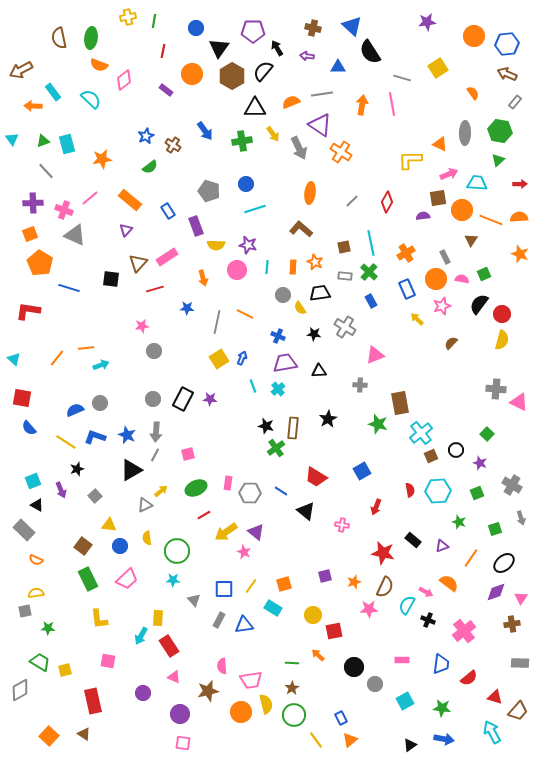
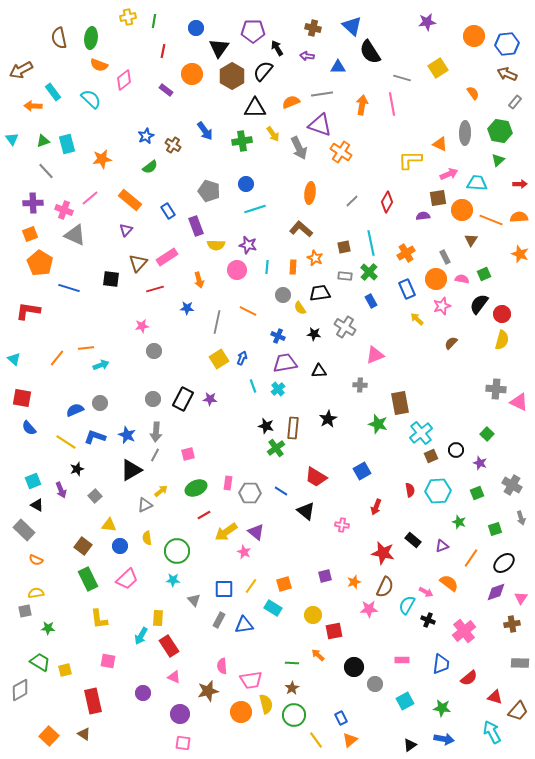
purple triangle at (320, 125): rotated 15 degrees counterclockwise
orange star at (315, 262): moved 4 px up
orange arrow at (203, 278): moved 4 px left, 2 px down
orange line at (245, 314): moved 3 px right, 3 px up
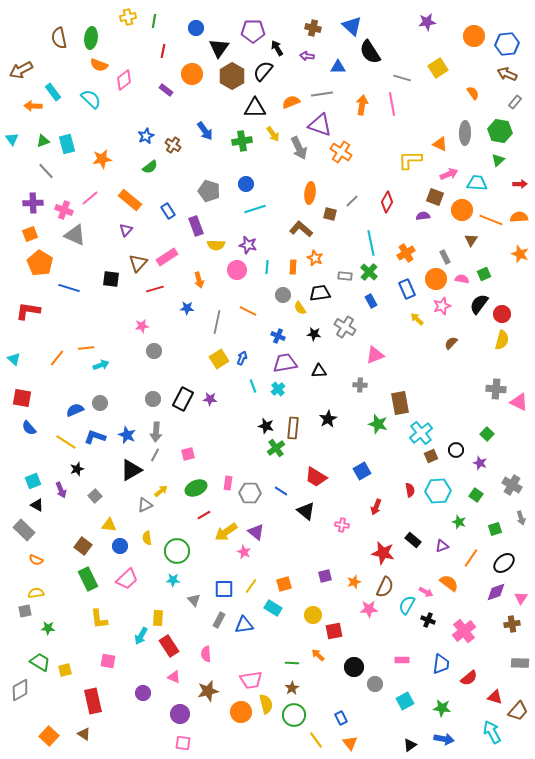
brown square at (438, 198): moved 3 px left, 1 px up; rotated 30 degrees clockwise
brown square at (344, 247): moved 14 px left, 33 px up; rotated 24 degrees clockwise
green square at (477, 493): moved 1 px left, 2 px down; rotated 32 degrees counterclockwise
pink semicircle at (222, 666): moved 16 px left, 12 px up
orange triangle at (350, 740): moved 3 px down; rotated 28 degrees counterclockwise
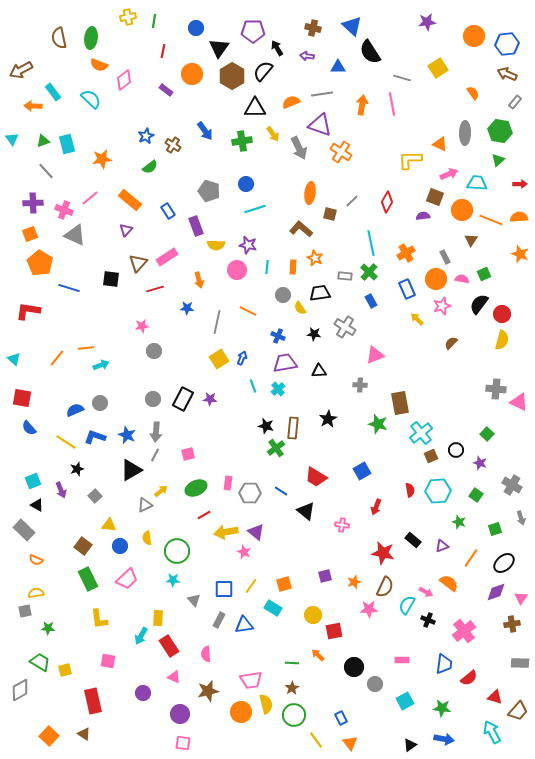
yellow arrow at (226, 532): rotated 25 degrees clockwise
blue trapezoid at (441, 664): moved 3 px right
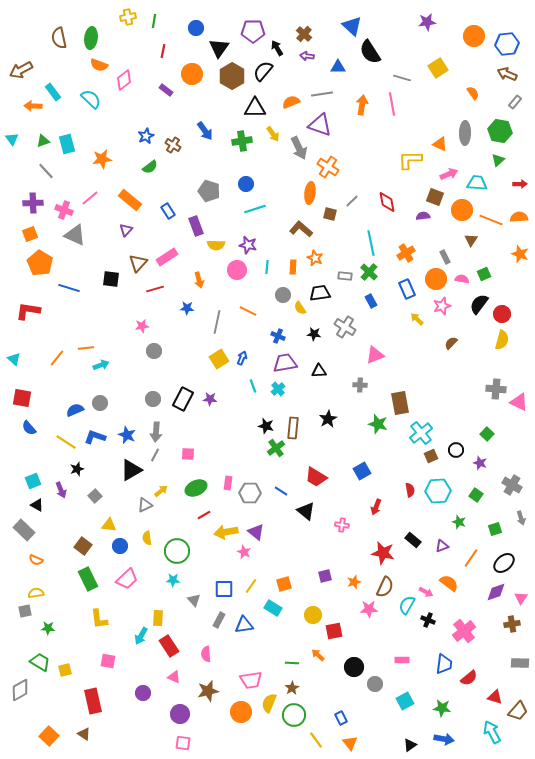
brown cross at (313, 28): moved 9 px left, 6 px down; rotated 28 degrees clockwise
orange cross at (341, 152): moved 13 px left, 15 px down
red diamond at (387, 202): rotated 40 degrees counterclockwise
pink square at (188, 454): rotated 16 degrees clockwise
yellow semicircle at (266, 704): moved 3 px right, 1 px up; rotated 144 degrees counterclockwise
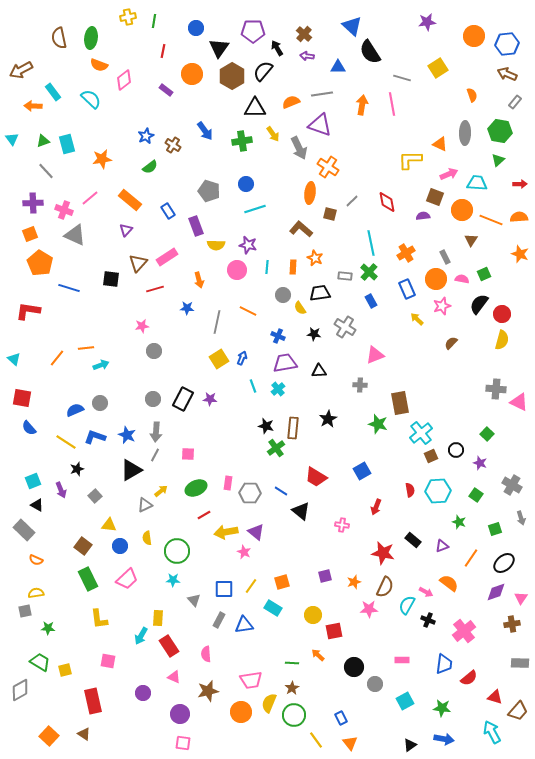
orange semicircle at (473, 93): moved 1 px left, 2 px down; rotated 16 degrees clockwise
black triangle at (306, 511): moved 5 px left
orange square at (284, 584): moved 2 px left, 2 px up
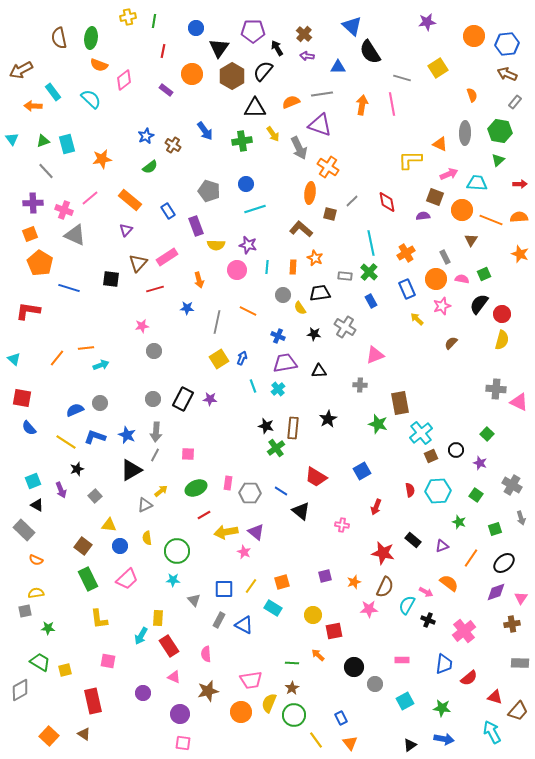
blue triangle at (244, 625): rotated 36 degrees clockwise
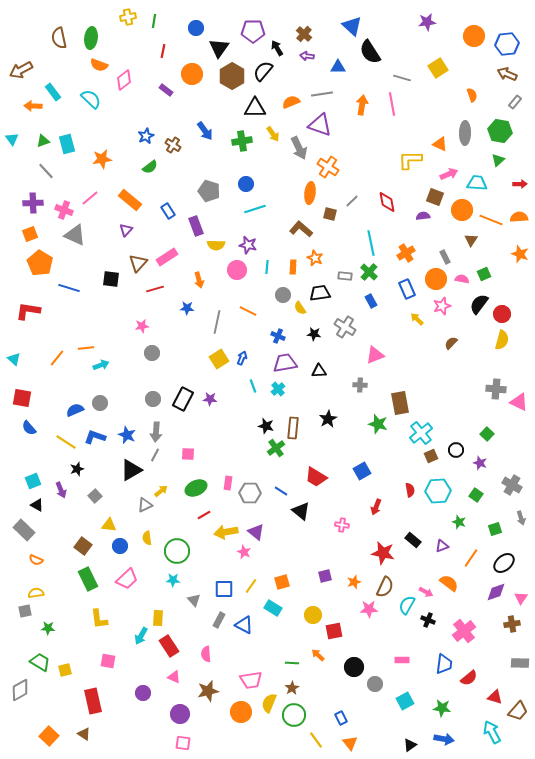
gray circle at (154, 351): moved 2 px left, 2 px down
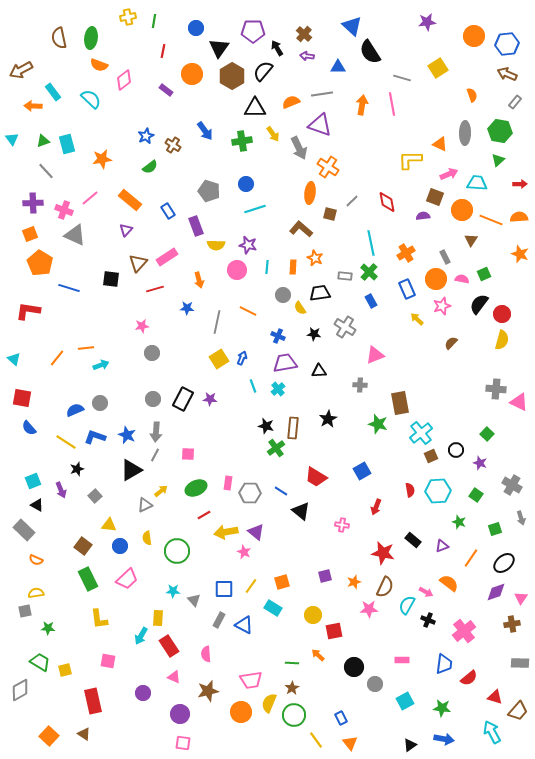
cyan star at (173, 580): moved 11 px down
